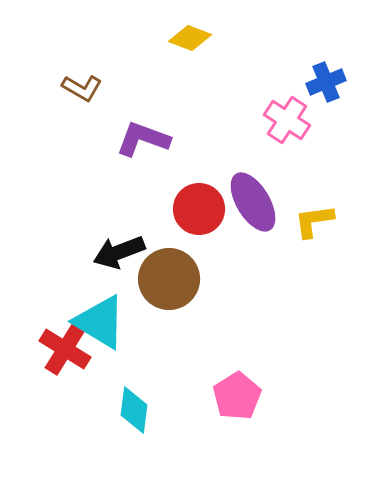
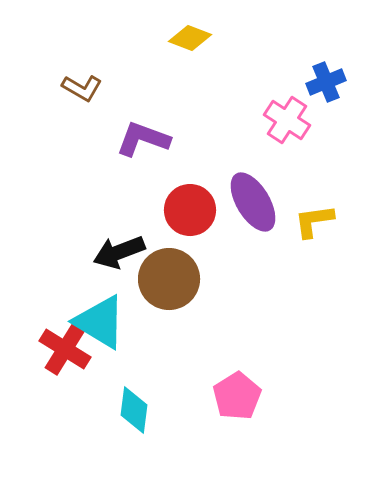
red circle: moved 9 px left, 1 px down
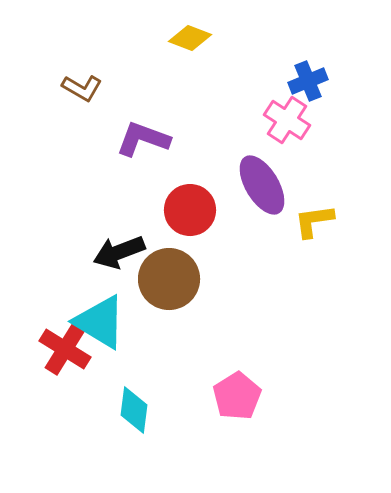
blue cross: moved 18 px left, 1 px up
purple ellipse: moved 9 px right, 17 px up
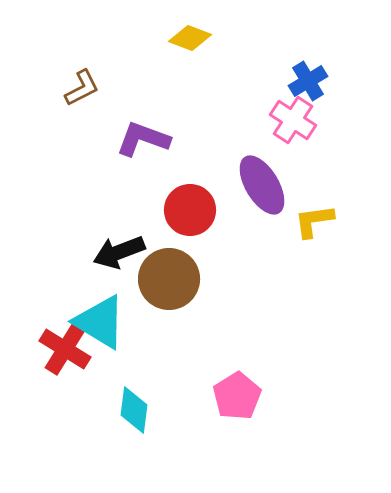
blue cross: rotated 9 degrees counterclockwise
brown L-shape: rotated 57 degrees counterclockwise
pink cross: moved 6 px right
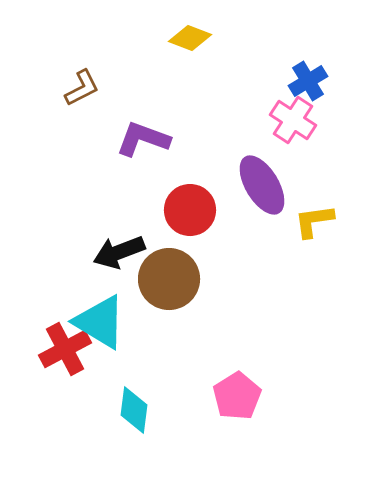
red cross: rotated 30 degrees clockwise
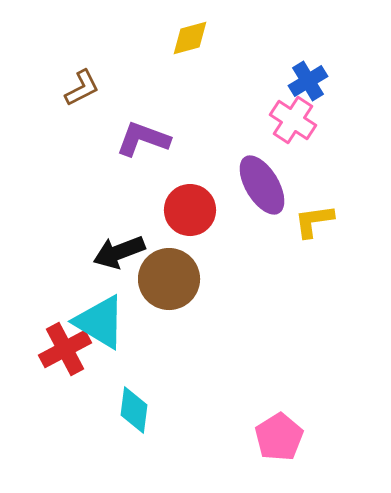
yellow diamond: rotated 36 degrees counterclockwise
pink pentagon: moved 42 px right, 41 px down
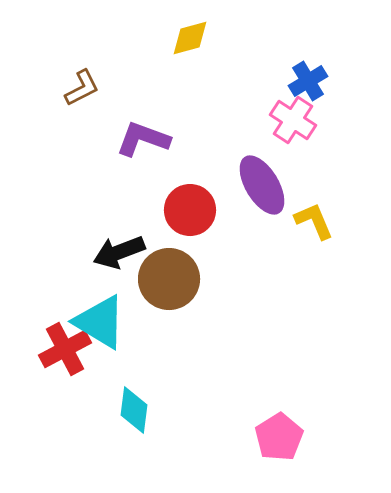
yellow L-shape: rotated 75 degrees clockwise
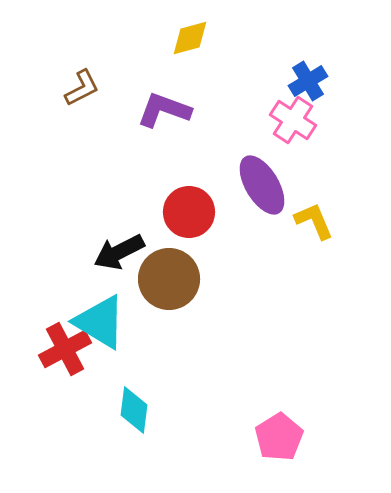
purple L-shape: moved 21 px right, 29 px up
red circle: moved 1 px left, 2 px down
black arrow: rotated 6 degrees counterclockwise
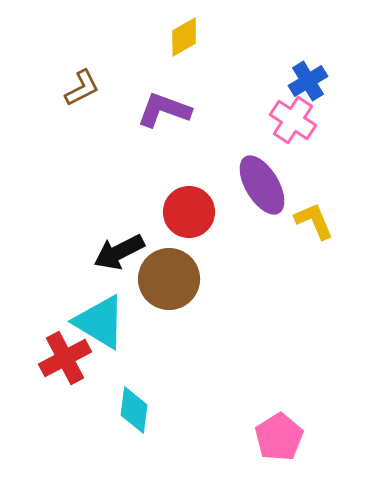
yellow diamond: moved 6 px left, 1 px up; rotated 15 degrees counterclockwise
red cross: moved 9 px down
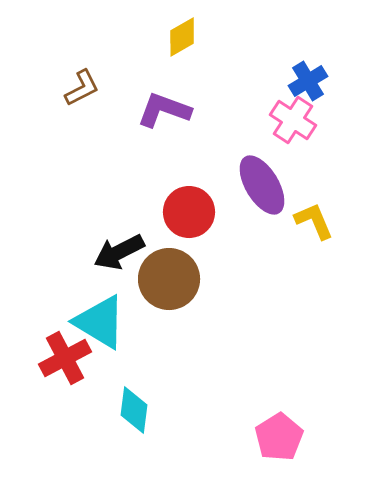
yellow diamond: moved 2 px left
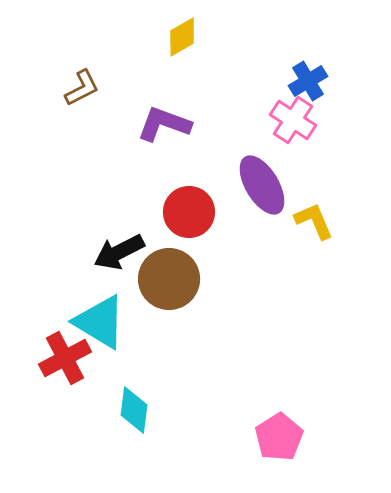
purple L-shape: moved 14 px down
